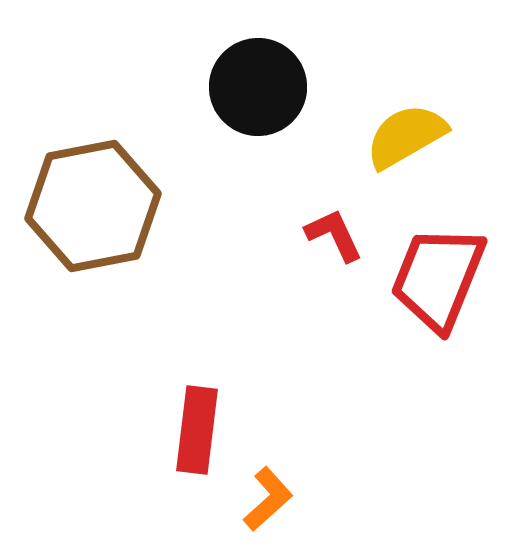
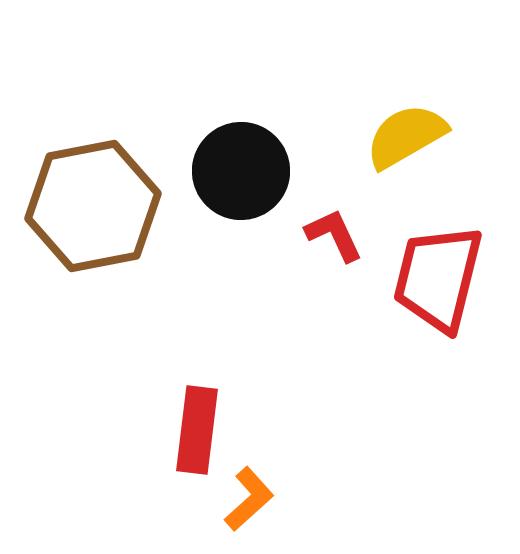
black circle: moved 17 px left, 84 px down
red trapezoid: rotated 8 degrees counterclockwise
orange L-shape: moved 19 px left
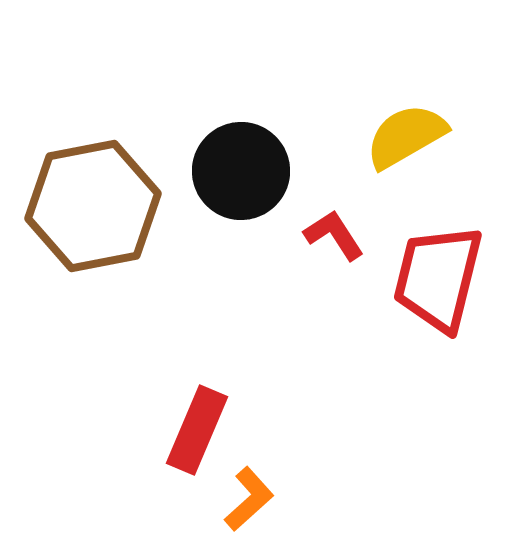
red L-shape: rotated 8 degrees counterclockwise
red rectangle: rotated 16 degrees clockwise
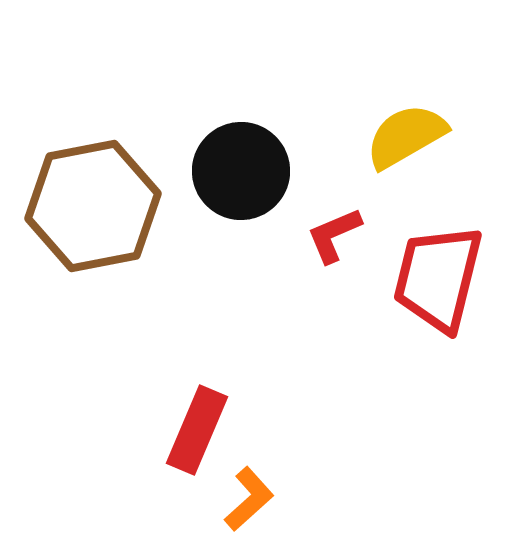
red L-shape: rotated 80 degrees counterclockwise
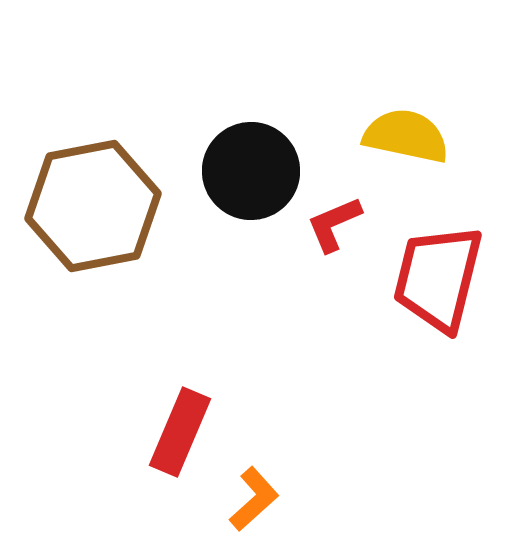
yellow semicircle: rotated 42 degrees clockwise
black circle: moved 10 px right
red L-shape: moved 11 px up
red rectangle: moved 17 px left, 2 px down
orange L-shape: moved 5 px right
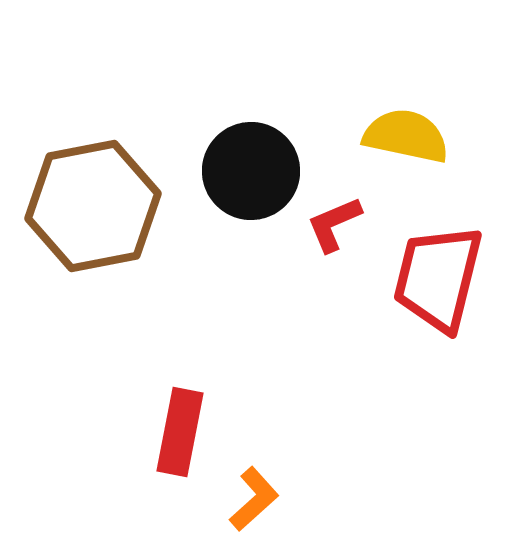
red rectangle: rotated 12 degrees counterclockwise
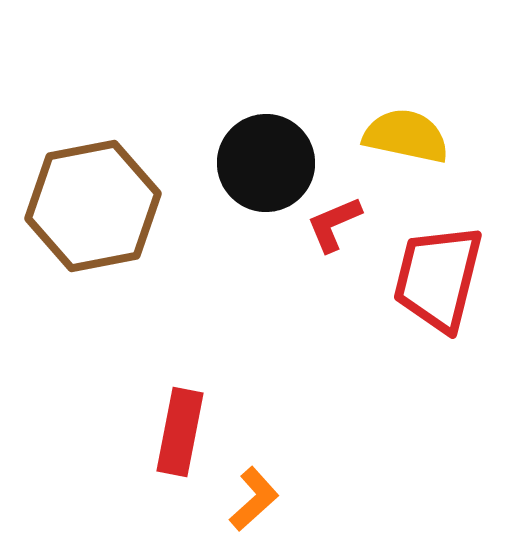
black circle: moved 15 px right, 8 px up
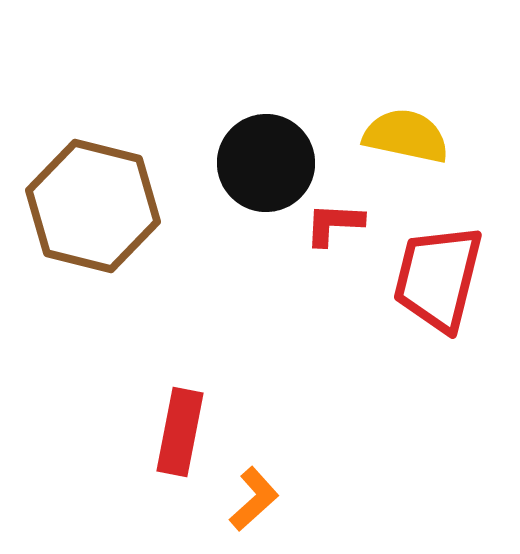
brown hexagon: rotated 25 degrees clockwise
red L-shape: rotated 26 degrees clockwise
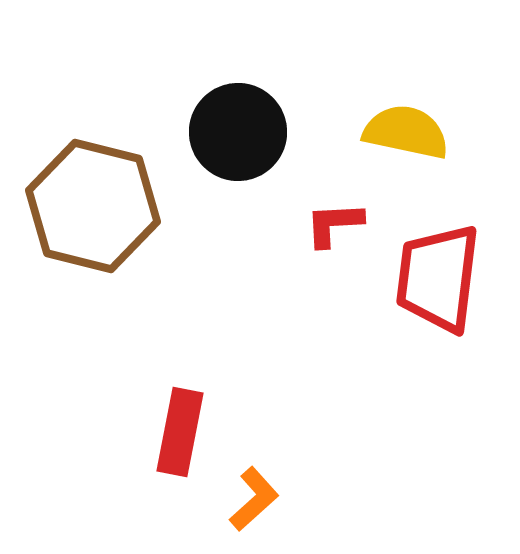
yellow semicircle: moved 4 px up
black circle: moved 28 px left, 31 px up
red L-shape: rotated 6 degrees counterclockwise
red trapezoid: rotated 7 degrees counterclockwise
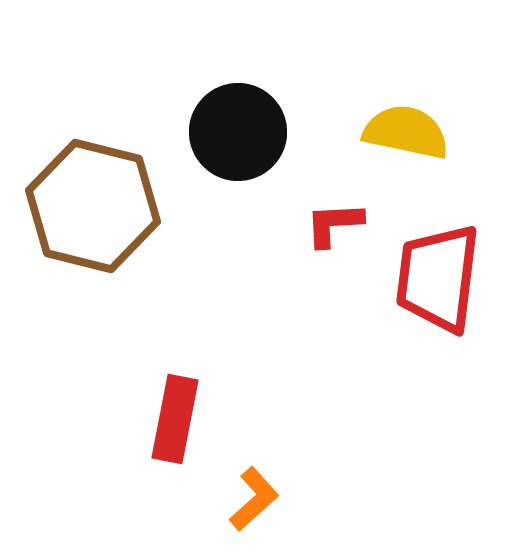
red rectangle: moved 5 px left, 13 px up
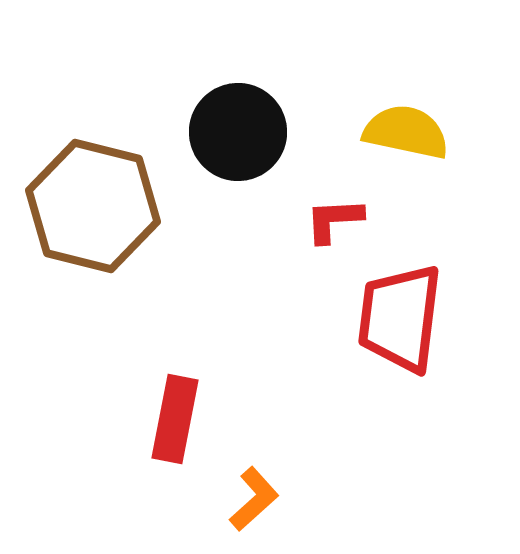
red L-shape: moved 4 px up
red trapezoid: moved 38 px left, 40 px down
